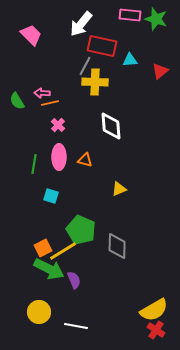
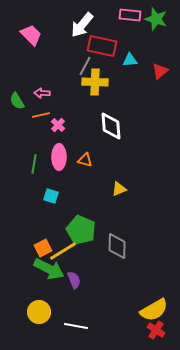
white arrow: moved 1 px right, 1 px down
orange line: moved 9 px left, 12 px down
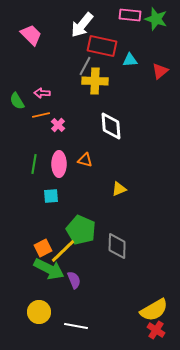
yellow cross: moved 1 px up
pink ellipse: moved 7 px down
cyan square: rotated 21 degrees counterclockwise
yellow line: rotated 12 degrees counterclockwise
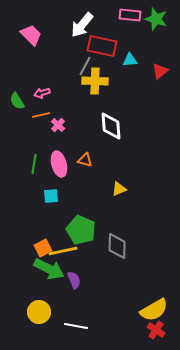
pink arrow: rotated 21 degrees counterclockwise
pink ellipse: rotated 15 degrees counterclockwise
yellow line: rotated 32 degrees clockwise
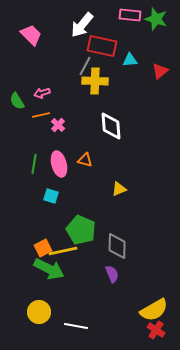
cyan square: rotated 21 degrees clockwise
purple semicircle: moved 38 px right, 6 px up
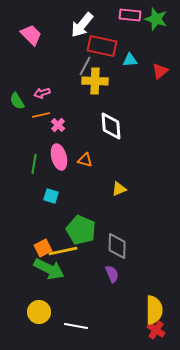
pink ellipse: moved 7 px up
yellow semicircle: rotated 60 degrees counterclockwise
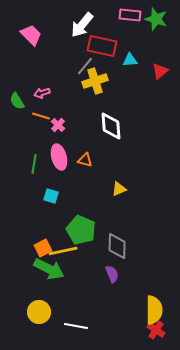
gray line: rotated 12 degrees clockwise
yellow cross: rotated 20 degrees counterclockwise
orange line: moved 1 px down; rotated 30 degrees clockwise
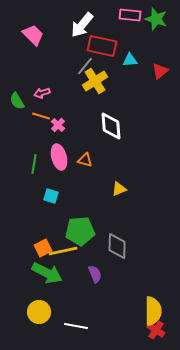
pink trapezoid: moved 2 px right
yellow cross: rotated 15 degrees counterclockwise
green pentagon: moved 1 px left, 1 px down; rotated 28 degrees counterclockwise
green arrow: moved 2 px left, 4 px down
purple semicircle: moved 17 px left
yellow semicircle: moved 1 px left, 1 px down
